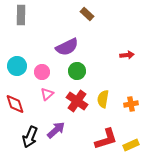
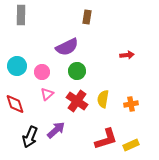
brown rectangle: moved 3 px down; rotated 56 degrees clockwise
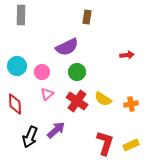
green circle: moved 1 px down
yellow semicircle: rotated 66 degrees counterclockwise
red diamond: rotated 15 degrees clockwise
red L-shape: moved 1 px left, 4 px down; rotated 55 degrees counterclockwise
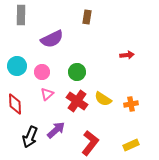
purple semicircle: moved 15 px left, 8 px up
red L-shape: moved 15 px left; rotated 20 degrees clockwise
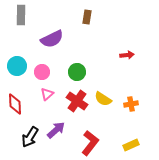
black arrow: rotated 10 degrees clockwise
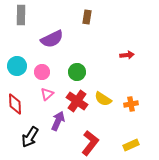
purple arrow: moved 2 px right, 9 px up; rotated 24 degrees counterclockwise
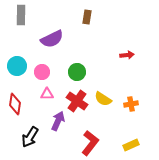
pink triangle: rotated 40 degrees clockwise
red diamond: rotated 10 degrees clockwise
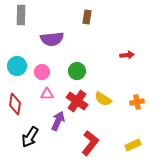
purple semicircle: rotated 20 degrees clockwise
green circle: moved 1 px up
orange cross: moved 6 px right, 2 px up
yellow rectangle: moved 2 px right
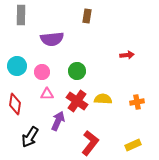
brown rectangle: moved 1 px up
yellow semicircle: rotated 150 degrees clockwise
